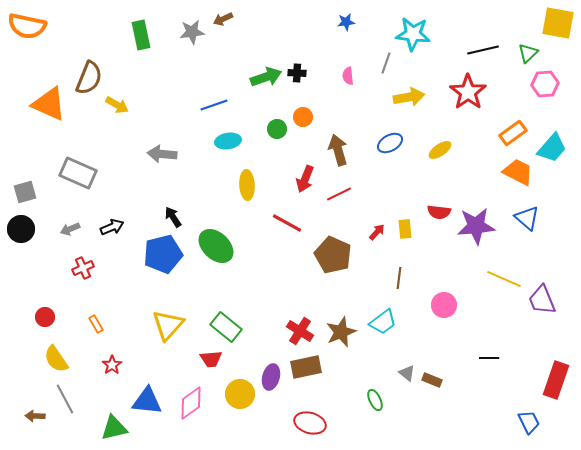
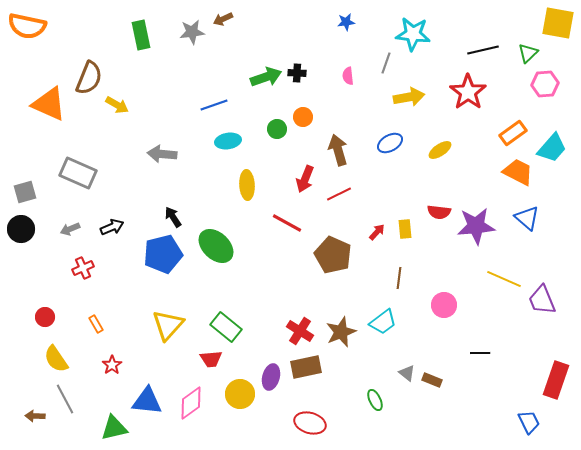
black line at (489, 358): moved 9 px left, 5 px up
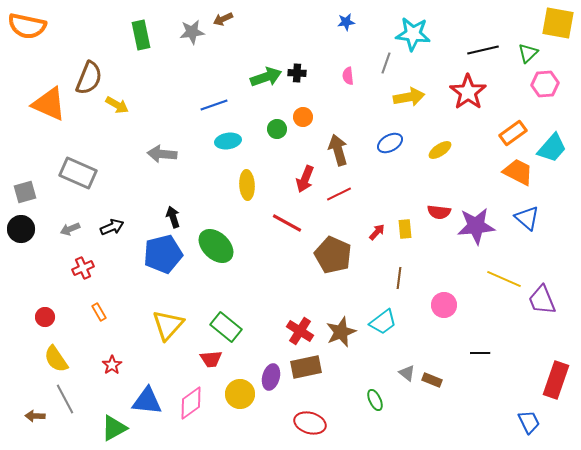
black arrow at (173, 217): rotated 15 degrees clockwise
orange rectangle at (96, 324): moved 3 px right, 12 px up
green triangle at (114, 428): rotated 16 degrees counterclockwise
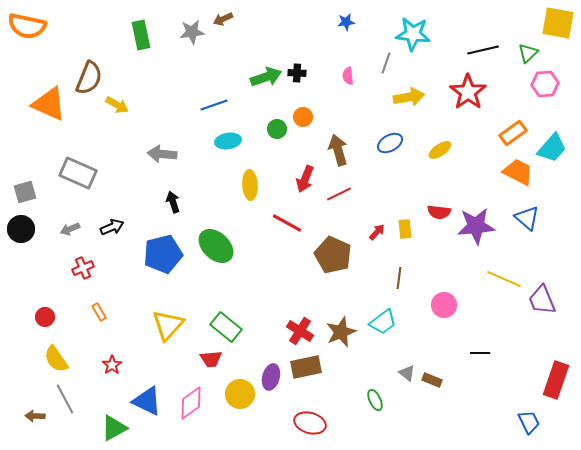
yellow ellipse at (247, 185): moved 3 px right
black arrow at (173, 217): moved 15 px up
blue triangle at (147, 401): rotated 20 degrees clockwise
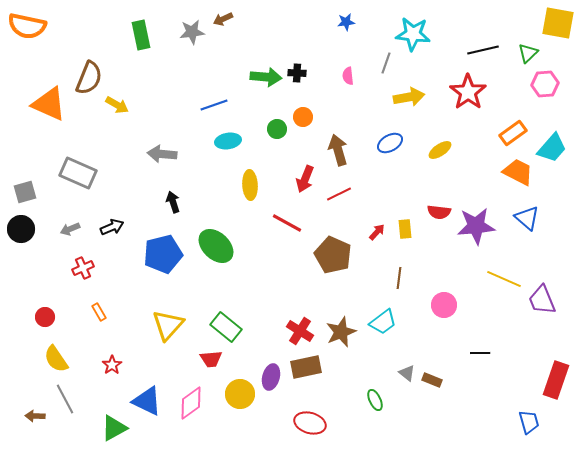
green arrow at (266, 77): rotated 24 degrees clockwise
blue trapezoid at (529, 422): rotated 10 degrees clockwise
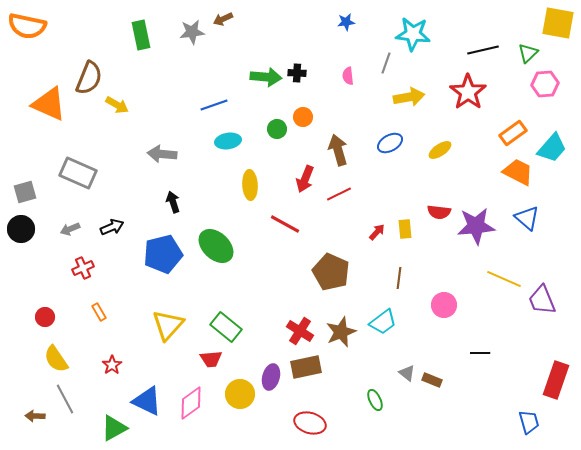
red line at (287, 223): moved 2 px left, 1 px down
brown pentagon at (333, 255): moved 2 px left, 17 px down
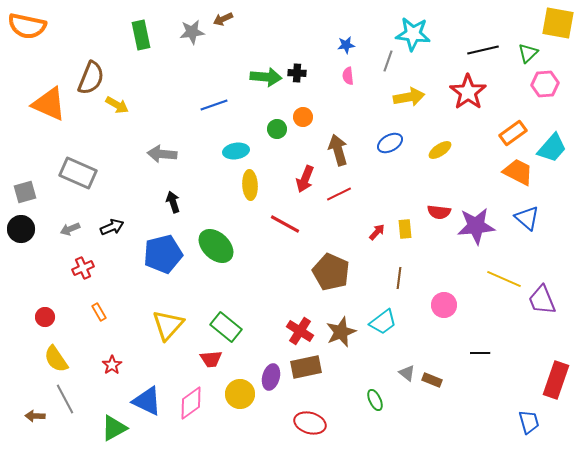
blue star at (346, 22): moved 23 px down
gray line at (386, 63): moved 2 px right, 2 px up
brown semicircle at (89, 78): moved 2 px right
cyan ellipse at (228, 141): moved 8 px right, 10 px down
